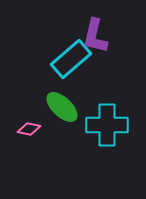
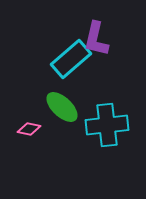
purple L-shape: moved 1 px right, 3 px down
cyan cross: rotated 6 degrees counterclockwise
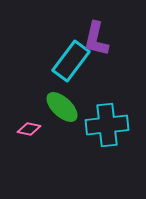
cyan rectangle: moved 2 px down; rotated 12 degrees counterclockwise
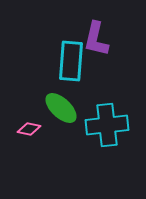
cyan rectangle: rotated 33 degrees counterclockwise
green ellipse: moved 1 px left, 1 px down
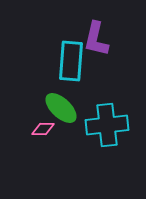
pink diamond: moved 14 px right; rotated 10 degrees counterclockwise
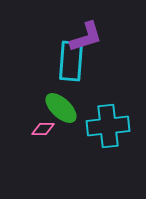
purple L-shape: moved 10 px left, 2 px up; rotated 120 degrees counterclockwise
cyan cross: moved 1 px right, 1 px down
